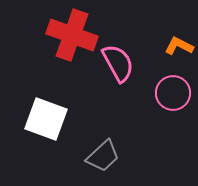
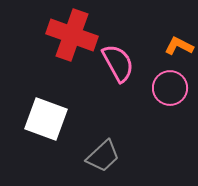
pink circle: moved 3 px left, 5 px up
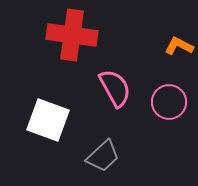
red cross: rotated 12 degrees counterclockwise
pink semicircle: moved 3 px left, 25 px down
pink circle: moved 1 px left, 14 px down
white square: moved 2 px right, 1 px down
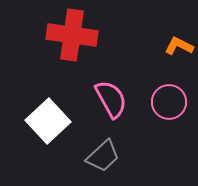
pink semicircle: moved 4 px left, 11 px down
white square: moved 1 px down; rotated 27 degrees clockwise
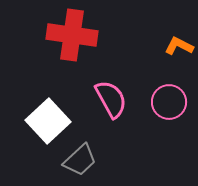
gray trapezoid: moved 23 px left, 4 px down
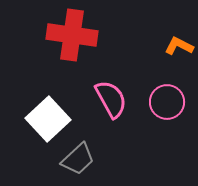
pink circle: moved 2 px left
white square: moved 2 px up
gray trapezoid: moved 2 px left, 1 px up
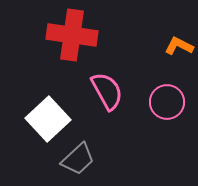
pink semicircle: moved 4 px left, 8 px up
